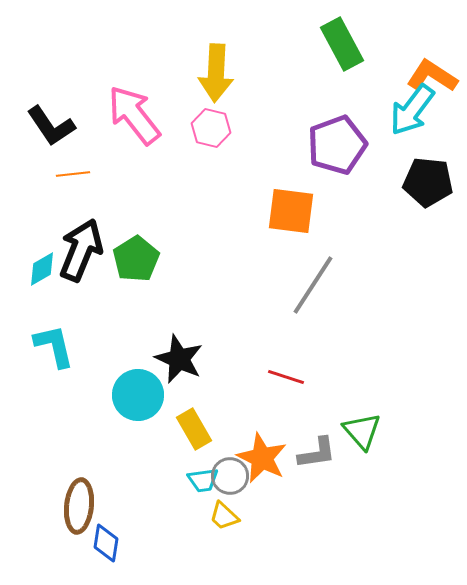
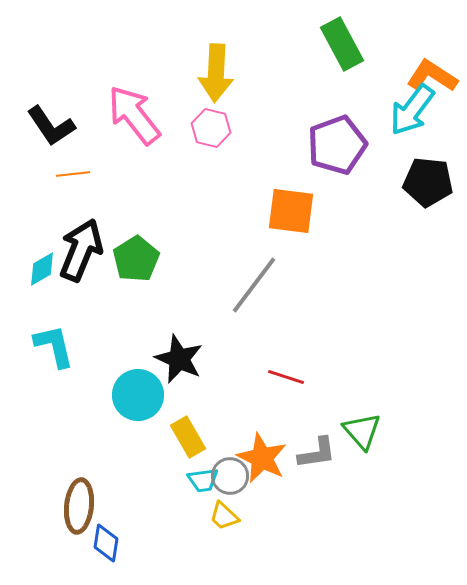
gray line: moved 59 px left; rotated 4 degrees clockwise
yellow rectangle: moved 6 px left, 8 px down
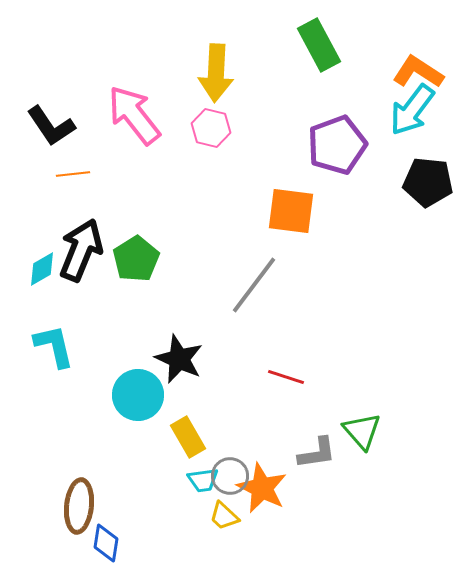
green rectangle: moved 23 px left, 1 px down
orange L-shape: moved 14 px left, 4 px up
orange star: moved 30 px down
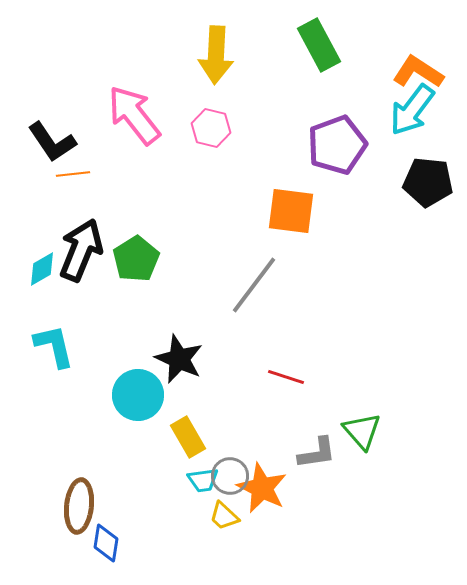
yellow arrow: moved 18 px up
black L-shape: moved 1 px right, 16 px down
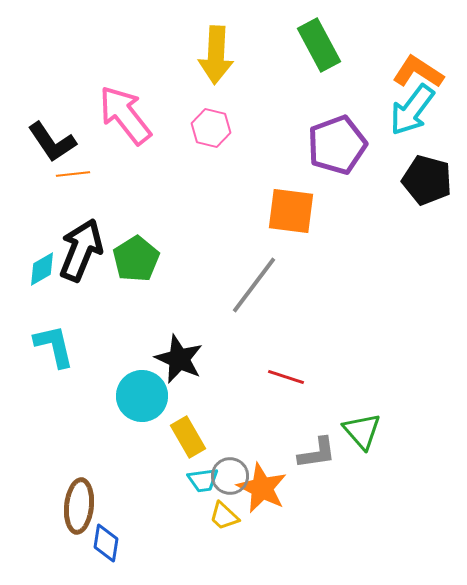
pink arrow: moved 9 px left
black pentagon: moved 1 px left, 2 px up; rotated 9 degrees clockwise
cyan circle: moved 4 px right, 1 px down
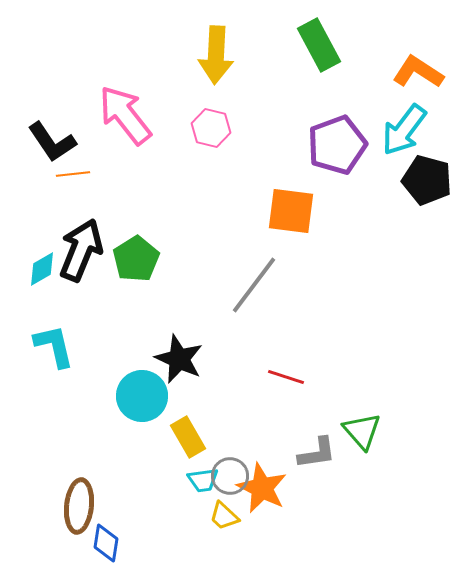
cyan arrow: moved 8 px left, 20 px down
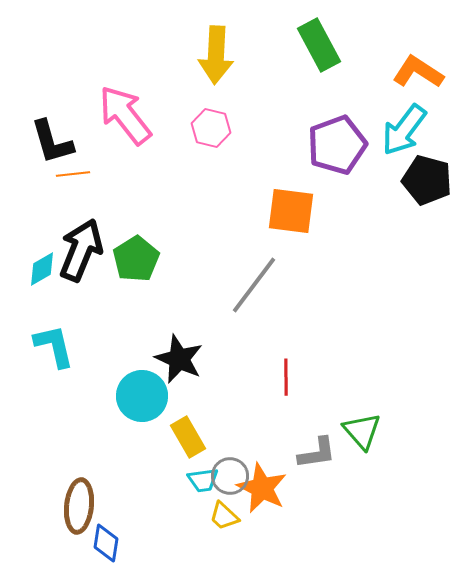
black L-shape: rotated 18 degrees clockwise
red line: rotated 72 degrees clockwise
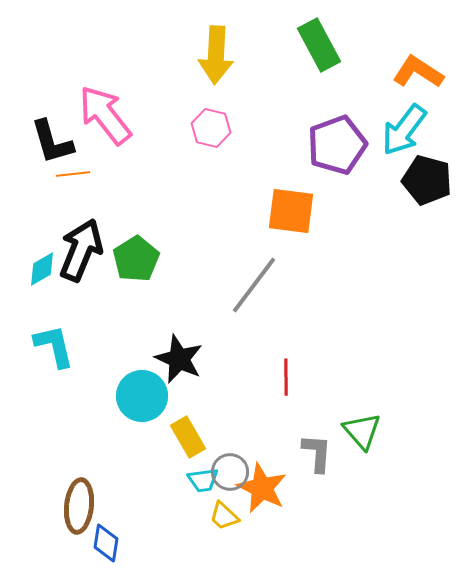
pink arrow: moved 20 px left
gray L-shape: rotated 78 degrees counterclockwise
gray circle: moved 4 px up
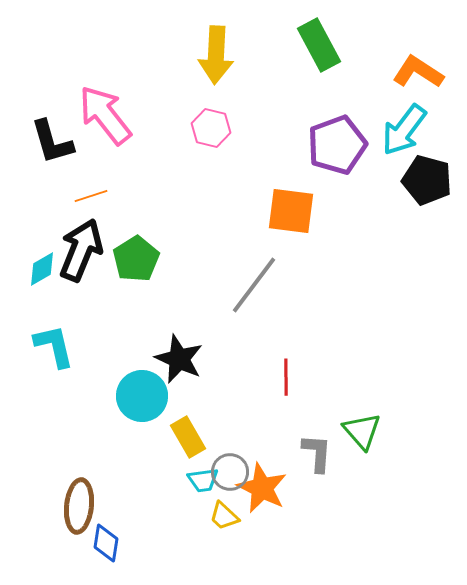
orange line: moved 18 px right, 22 px down; rotated 12 degrees counterclockwise
